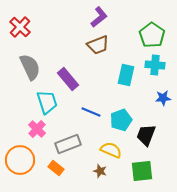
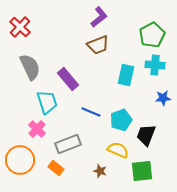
green pentagon: rotated 10 degrees clockwise
yellow semicircle: moved 7 px right
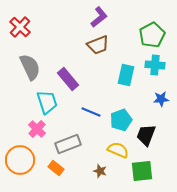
blue star: moved 2 px left, 1 px down
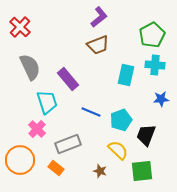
yellow semicircle: rotated 20 degrees clockwise
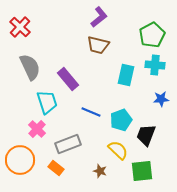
brown trapezoid: rotated 35 degrees clockwise
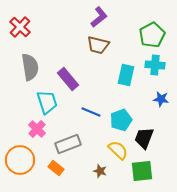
gray semicircle: rotated 16 degrees clockwise
blue star: rotated 14 degrees clockwise
black trapezoid: moved 2 px left, 3 px down
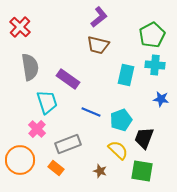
purple rectangle: rotated 15 degrees counterclockwise
green square: rotated 15 degrees clockwise
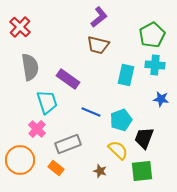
green square: rotated 15 degrees counterclockwise
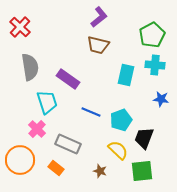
gray rectangle: rotated 45 degrees clockwise
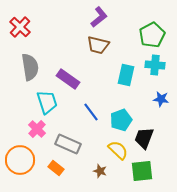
blue line: rotated 30 degrees clockwise
